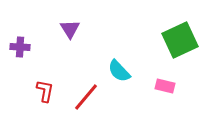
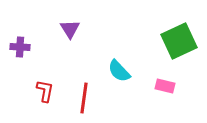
green square: moved 1 px left, 1 px down
red line: moved 2 px left, 1 px down; rotated 32 degrees counterclockwise
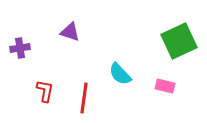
purple triangle: moved 3 px down; rotated 40 degrees counterclockwise
purple cross: moved 1 px down; rotated 12 degrees counterclockwise
cyan semicircle: moved 1 px right, 3 px down
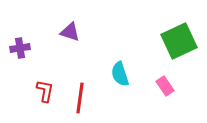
cyan semicircle: rotated 25 degrees clockwise
pink rectangle: rotated 42 degrees clockwise
red line: moved 4 px left
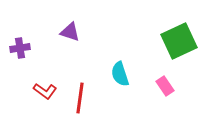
red L-shape: rotated 115 degrees clockwise
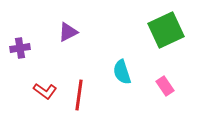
purple triangle: moved 2 px left; rotated 45 degrees counterclockwise
green square: moved 13 px left, 11 px up
cyan semicircle: moved 2 px right, 2 px up
red line: moved 1 px left, 3 px up
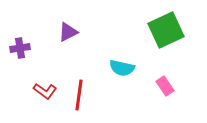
cyan semicircle: moved 4 px up; rotated 60 degrees counterclockwise
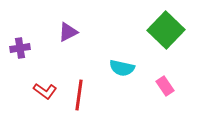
green square: rotated 21 degrees counterclockwise
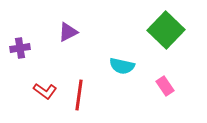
cyan semicircle: moved 2 px up
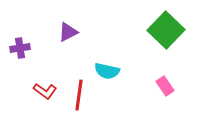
cyan semicircle: moved 15 px left, 5 px down
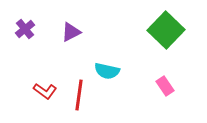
purple triangle: moved 3 px right
purple cross: moved 5 px right, 19 px up; rotated 30 degrees counterclockwise
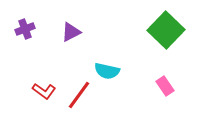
purple cross: rotated 18 degrees clockwise
red L-shape: moved 1 px left
red line: rotated 28 degrees clockwise
